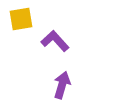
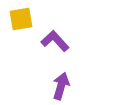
purple arrow: moved 1 px left, 1 px down
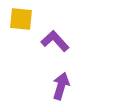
yellow square: rotated 15 degrees clockwise
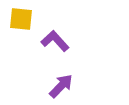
purple arrow: rotated 28 degrees clockwise
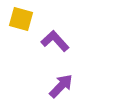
yellow square: rotated 10 degrees clockwise
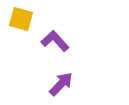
purple arrow: moved 2 px up
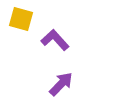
purple L-shape: moved 1 px up
